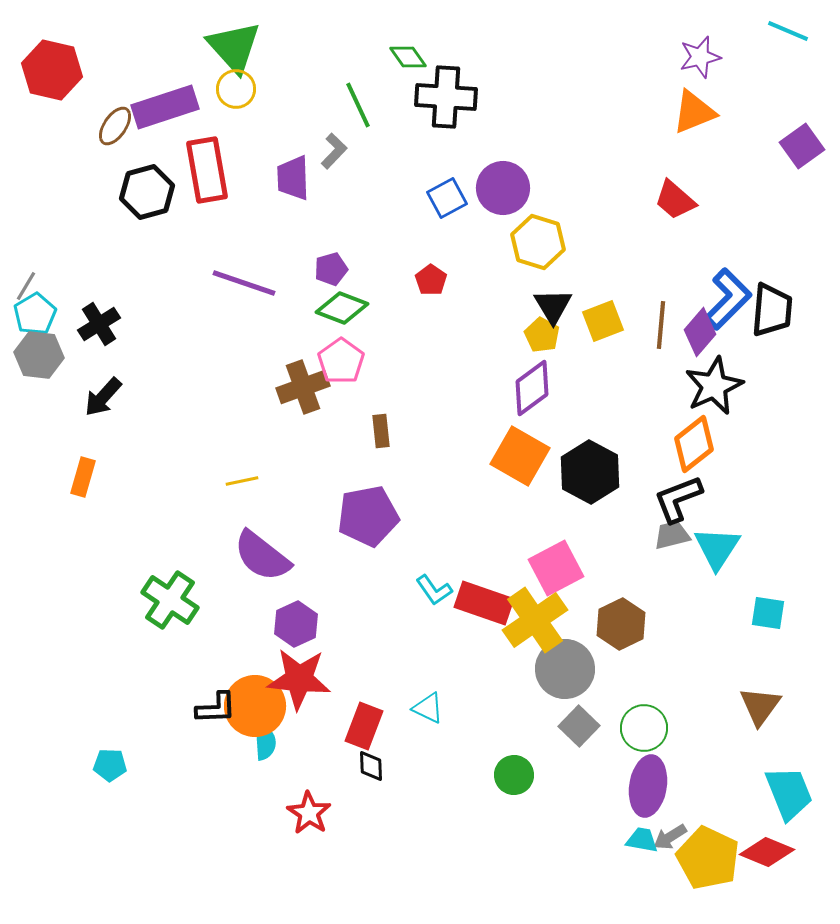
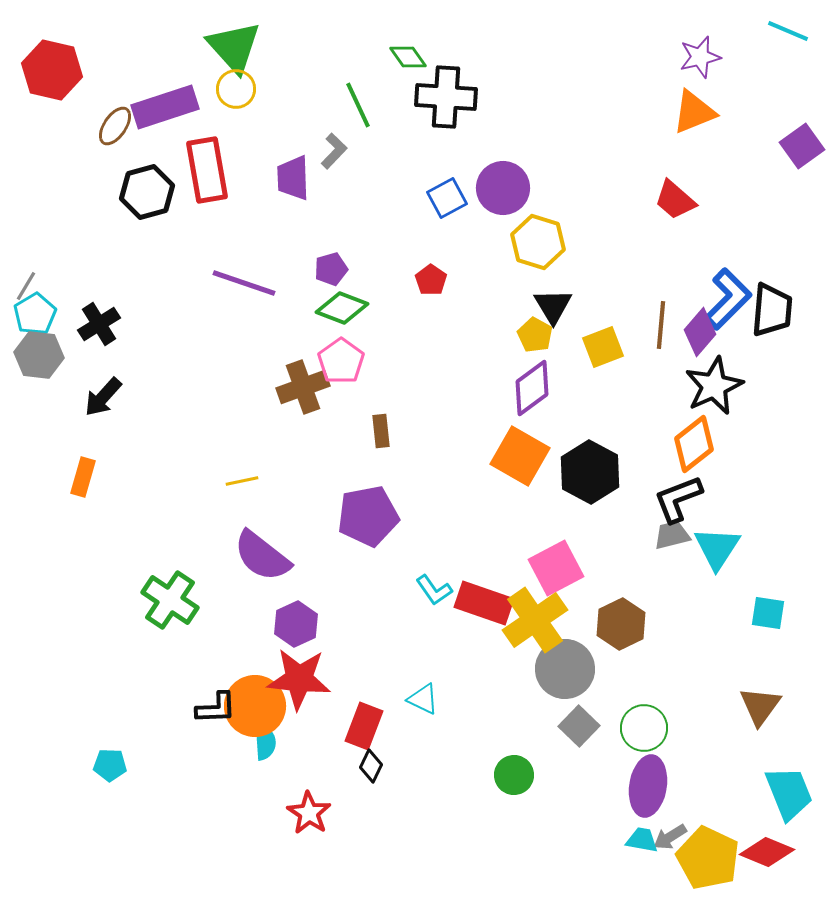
yellow square at (603, 321): moved 26 px down
yellow pentagon at (542, 335): moved 7 px left
cyan triangle at (428, 708): moved 5 px left, 9 px up
black diamond at (371, 766): rotated 28 degrees clockwise
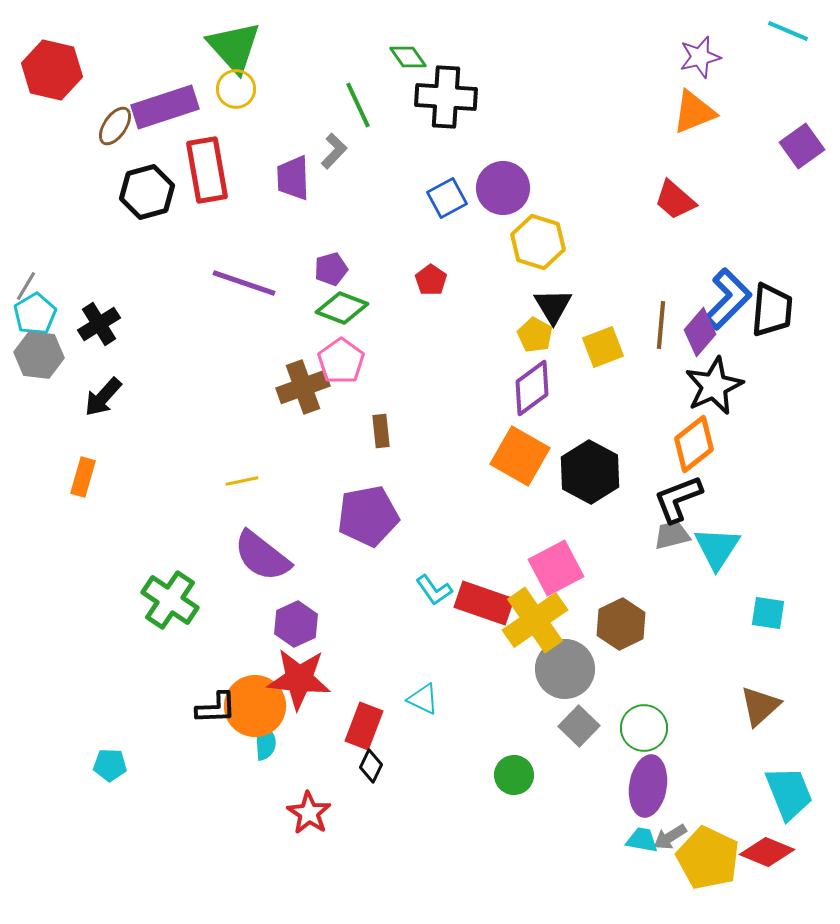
brown triangle at (760, 706): rotated 12 degrees clockwise
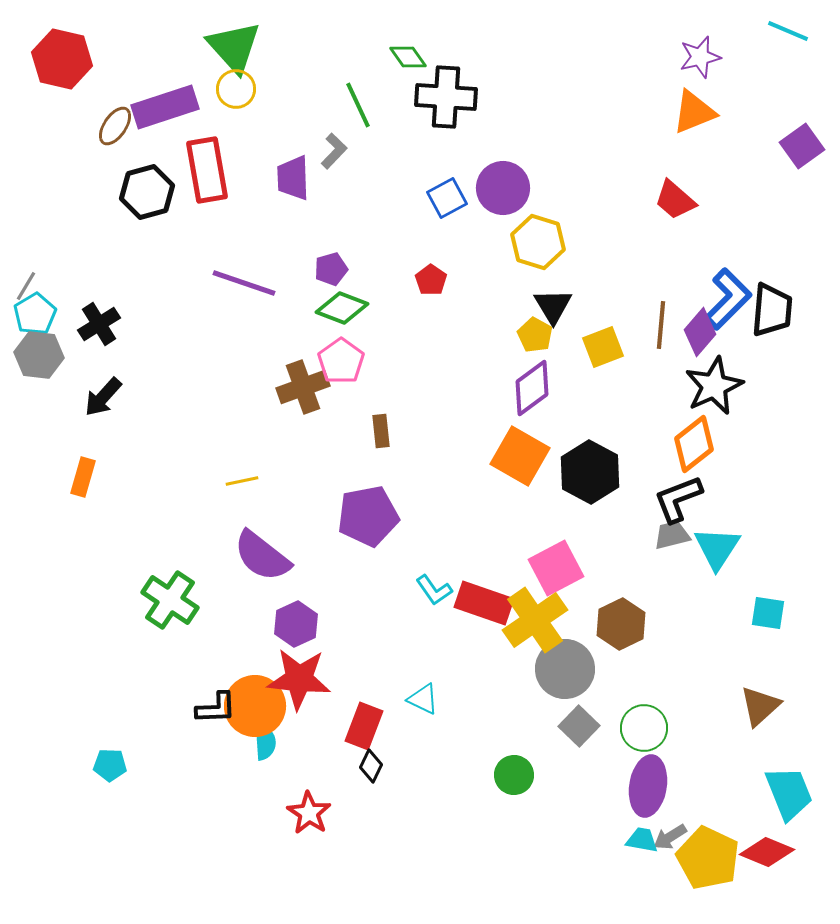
red hexagon at (52, 70): moved 10 px right, 11 px up
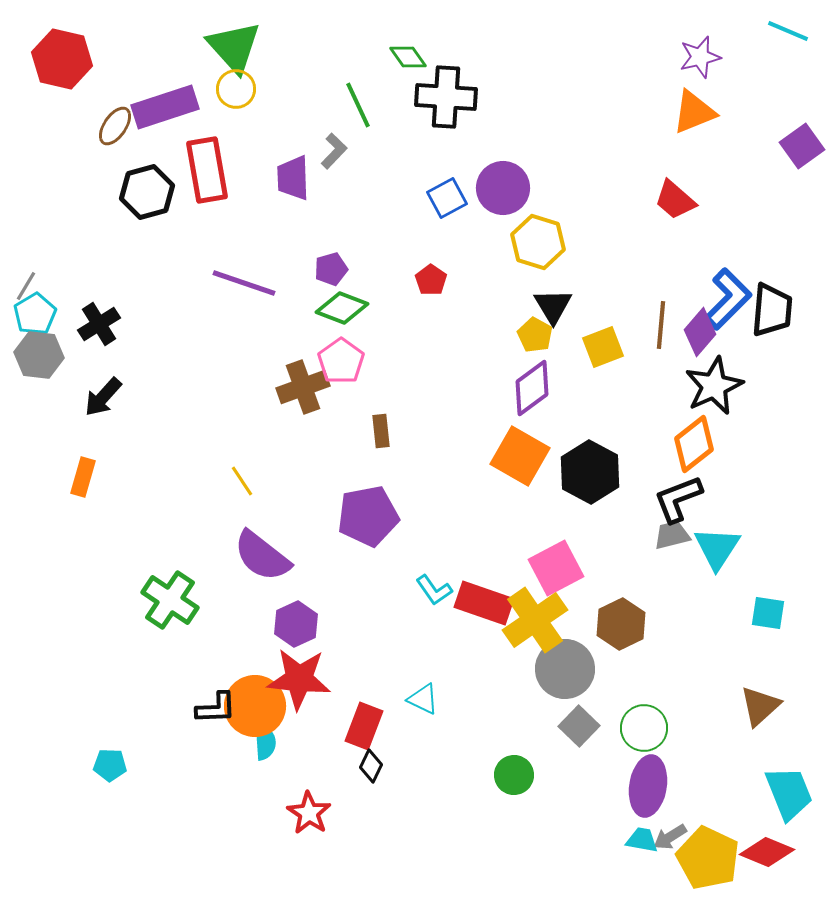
yellow line at (242, 481): rotated 68 degrees clockwise
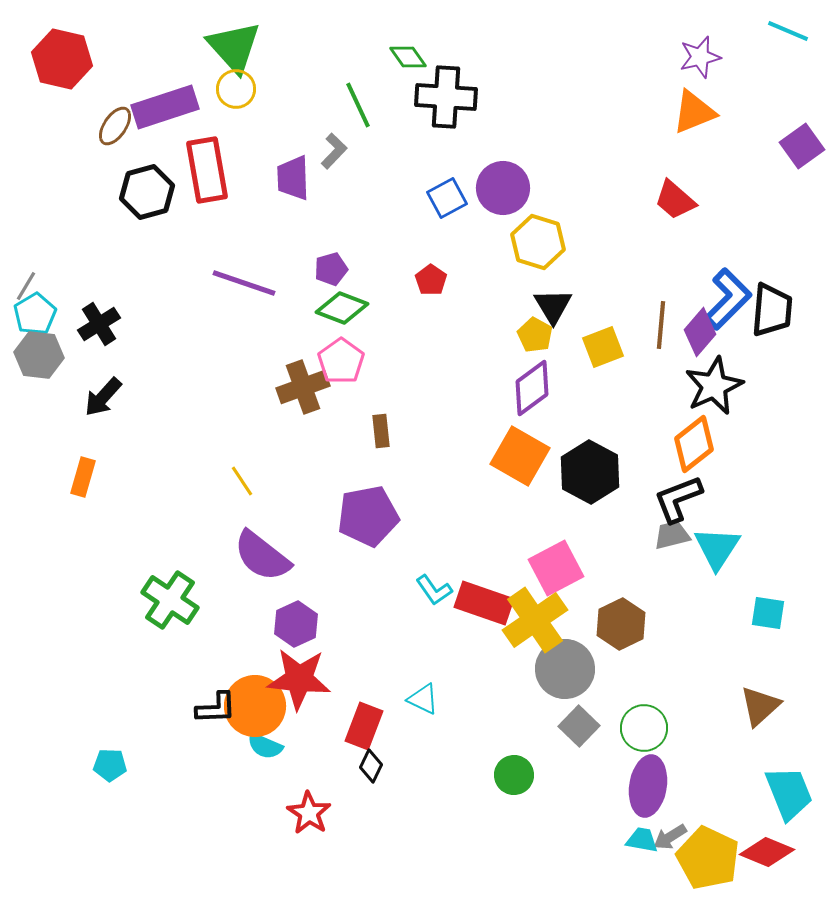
cyan semicircle at (265, 742): moved 4 px down; rotated 117 degrees clockwise
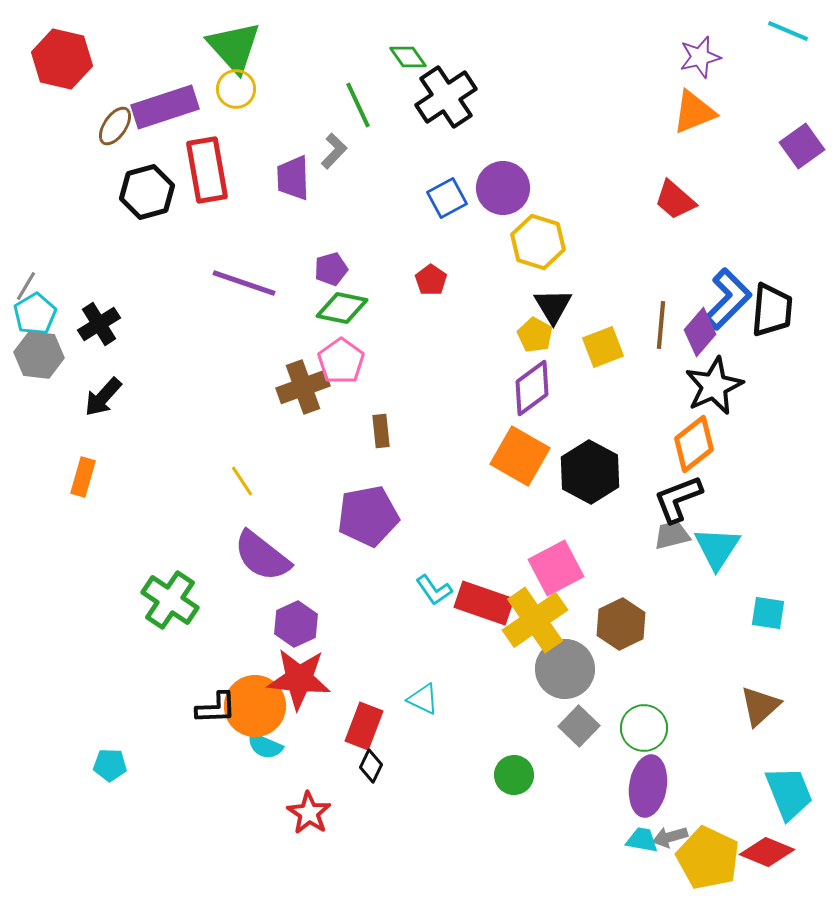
black cross at (446, 97): rotated 38 degrees counterclockwise
green diamond at (342, 308): rotated 9 degrees counterclockwise
gray arrow at (670, 837): rotated 16 degrees clockwise
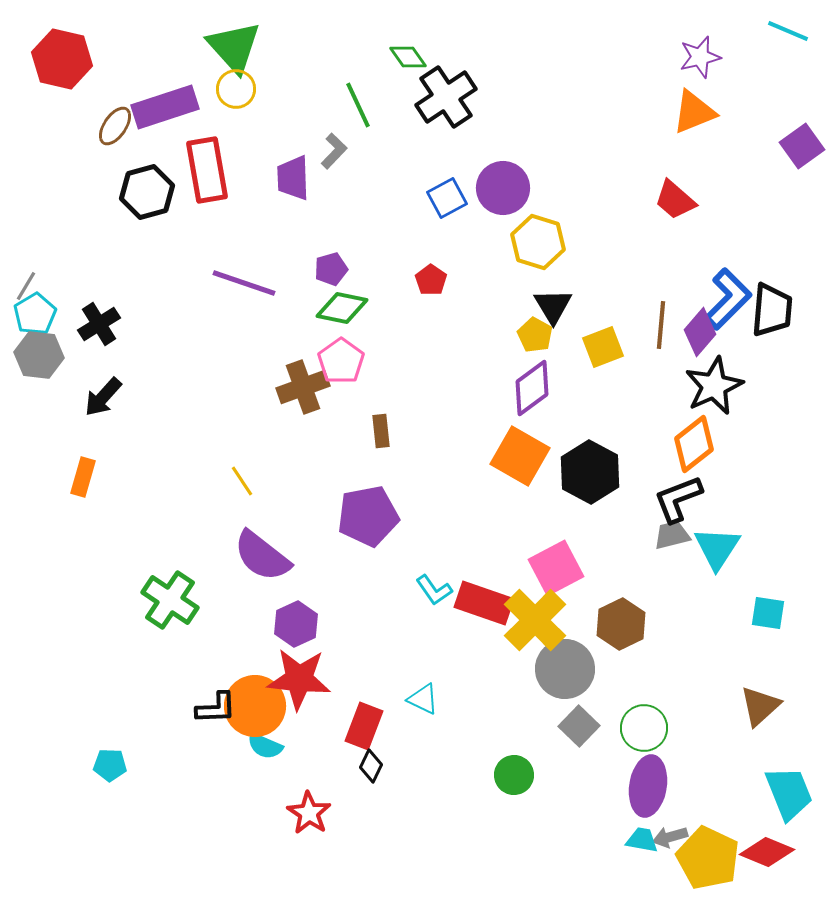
yellow cross at (535, 620): rotated 10 degrees counterclockwise
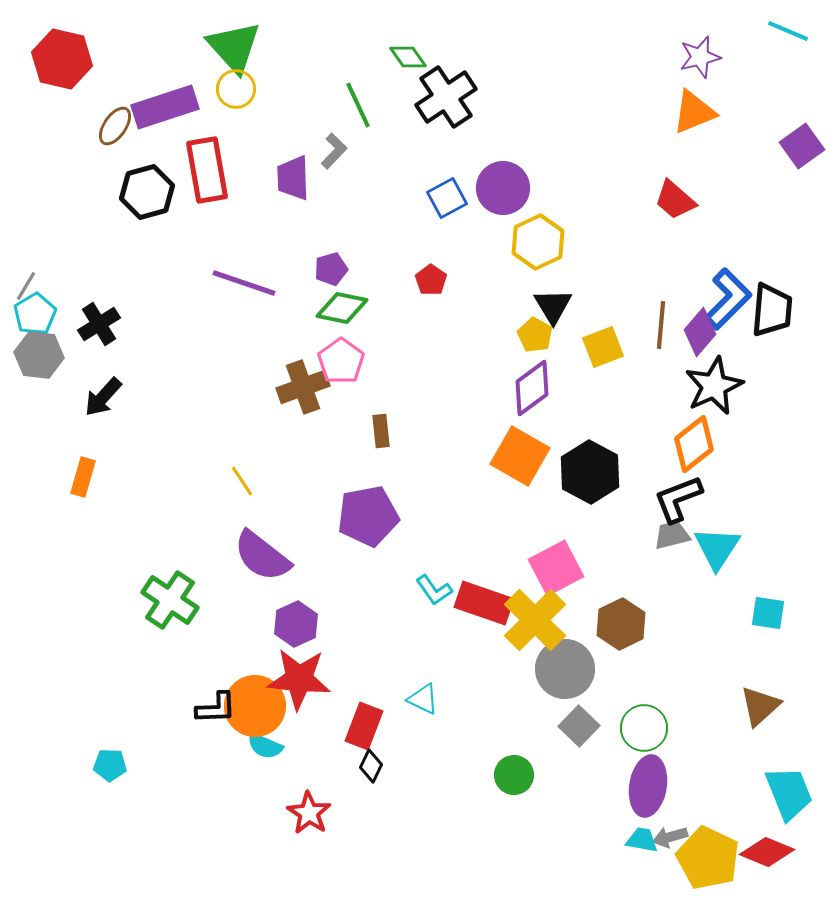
yellow hexagon at (538, 242): rotated 18 degrees clockwise
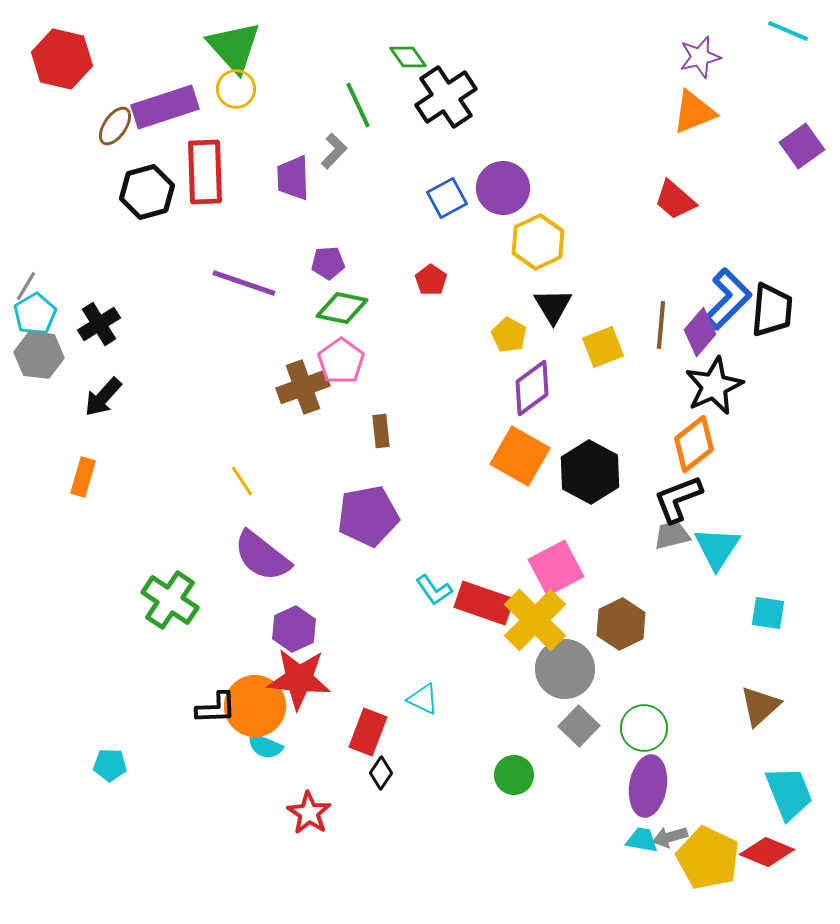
red rectangle at (207, 170): moved 2 px left, 2 px down; rotated 8 degrees clockwise
purple pentagon at (331, 269): moved 3 px left, 6 px up; rotated 12 degrees clockwise
yellow pentagon at (535, 335): moved 26 px left
purple hexagon at (296, 624): moved 2 px left, 5 px down
red rectangle at (364, 726): moved 4 px right, 6 px down
black diamond at (371, 766): moved 10 px right, 7 px down; rotated 8 degrees clockwise
